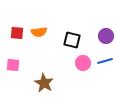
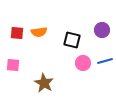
purple circle: moved 4 px left, 6 px up
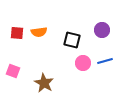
pink square: moved 6 px down; rotated 16 degrees clockwise
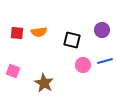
pink circle: moved 2 px down
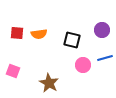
orange semicircle: moved 2 px down
blue line: moved 3 px up
brown star: moved 5 px right
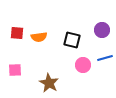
orange semicircle: moved 3 px down
pink square: moved 2 px right, 1 px up; rotated 24 degrees counterclockwise
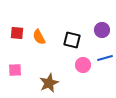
orange semicircle: rotated 70 degrees clockwise
brown star: rotated 18 degrees clockwise
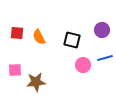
brown star: moved 13 px left, 1 px up; rotated 18 degrees clockwise
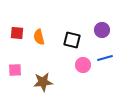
orange semicircle: rotated 14 degrees clockwise
brown star: moved 7 px right
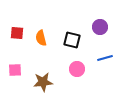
purple circle: moved 2 px left, 3 px up
orange semicircle: moved 2 px right, 1 px down
pink circle: moved 6 px left, 4 px down
